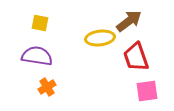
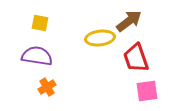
red trapezoid: moved 1 px down
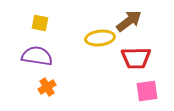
red trapezoid: rotated 72 degrees counterclockwise
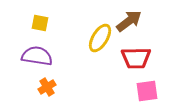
yellow ellipse: rotated 52 degrees counterclockwise
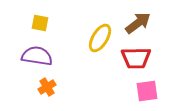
brown arrow: moved 9 px right, 2 px down
